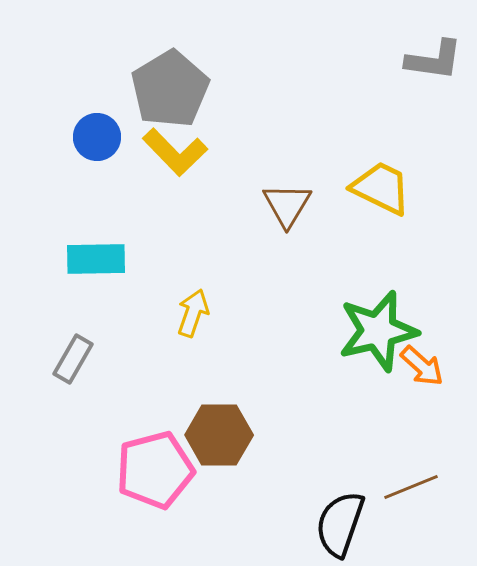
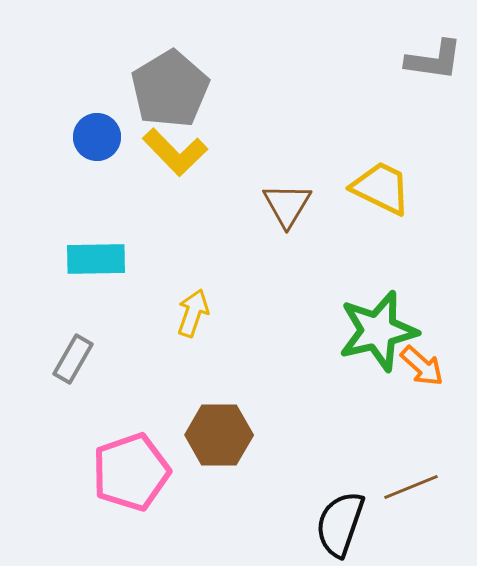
pink pentagon: moved 24 px left, 2 px down; rotated 4 degrees counterclockwise
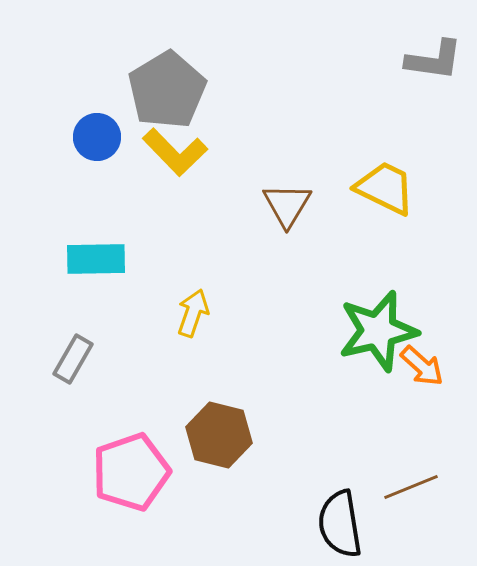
gray pentagon: moved 3 px left, 1 px down
yellow trapezoid: moved 4 px right
brown hexagon: rotated 14 degrees clockwise
black semicircle: rotated 28 degrees counterclockwise
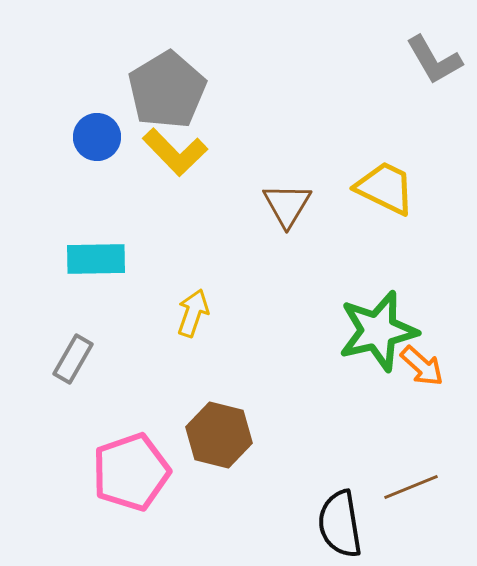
gray L-shape: rotated 52 degrees clockwise
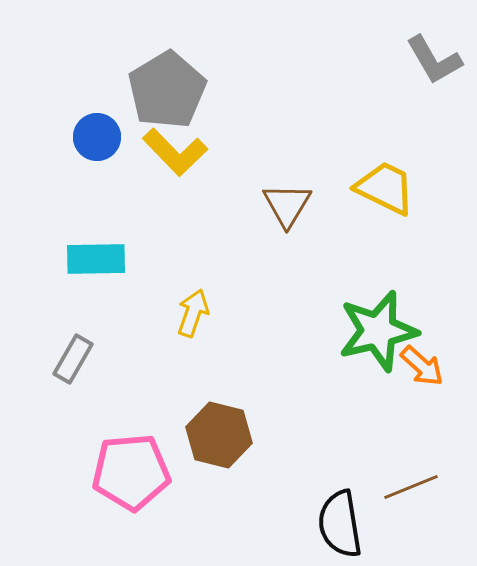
pink pentagon: rotated 14 degrees clockwise
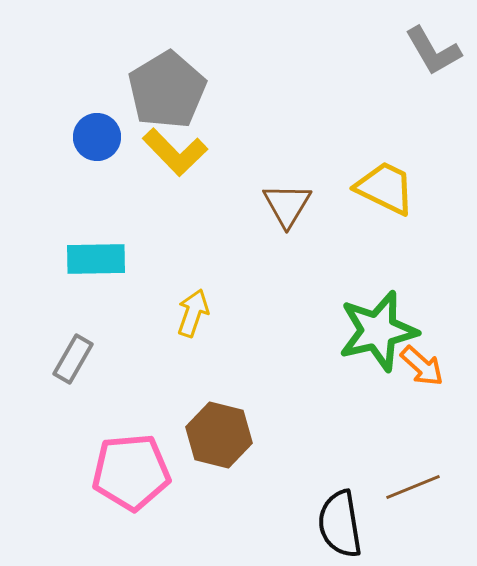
gray L-shape: moved 1 px left, 9 px up
brown line: moved 2 px right
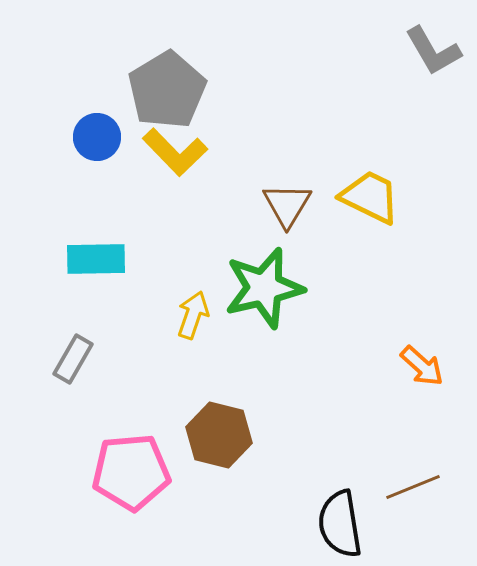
yellow trapezoid: moved 15 px left, 9 px down
yellow arrow: moved 2 px down
green star: moved 114 px left, 43 px up
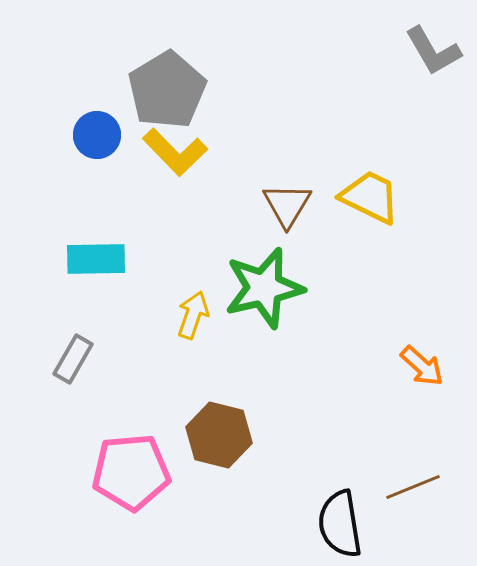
blue circle: moved 2 px up
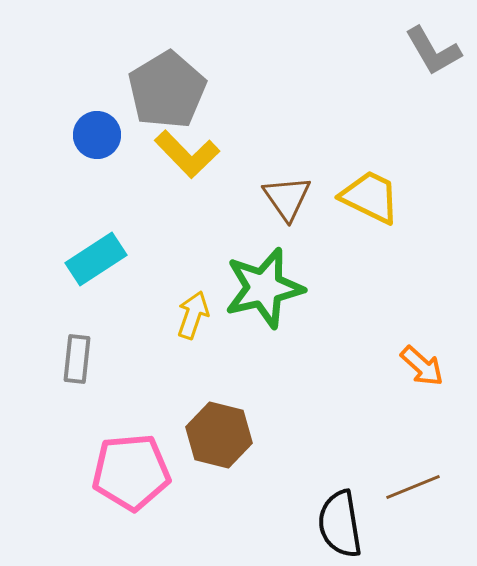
yellow L-shape: moved 12 px right, 2 px down
brown triangle: moved 7 px up; rotated 6 degrees counterclockwise
cyan rectangle: rotated 32 degrees counterclockwise
gray rectangle: moved 4 px right; rotated 24 degrees counterclockwise
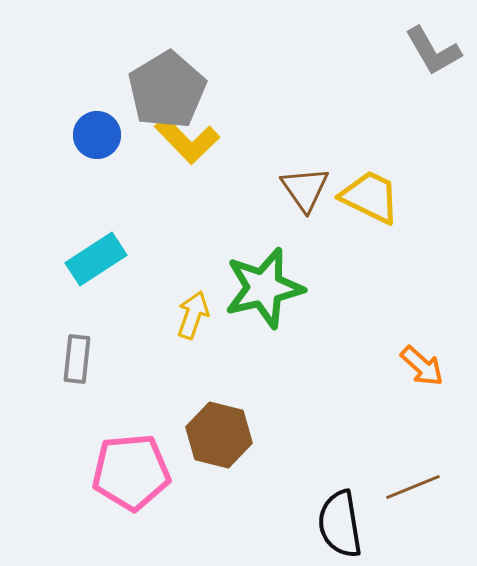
yellow L-shape: moved 14 px up
brown triangle: moved 18 px right, 9 px up
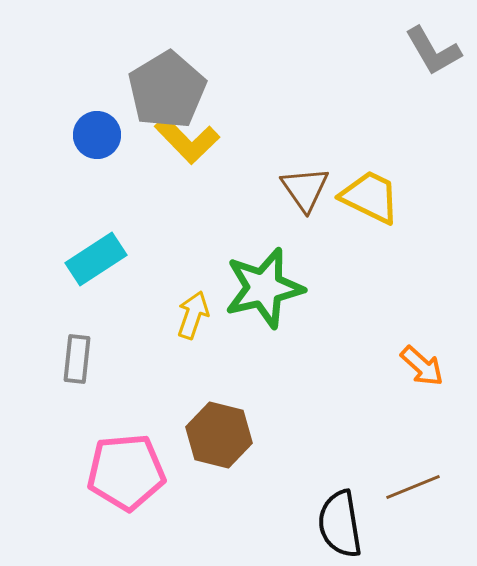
pink pentagon: moved 5 px left
